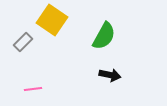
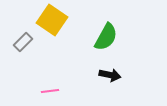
green semicircle: moved 2 px right, 1 px down
pink line: moved 17 px right, 2 px down
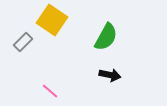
pink line: rotated 48 degrees clockwise
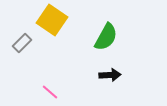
gray rectangle: moved 1 px left, 1 px down
black arrow: rotated 15 degrees counterclockwise
pink line: moved 1 px down
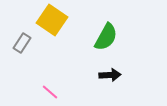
gray rectangle: rotated 12 degrees counterclockwise
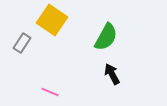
black arrow: moved 2 px right, 1 px up; rotated 115 degrees counterclockwise
pink line: rotated 18 degrees counterclockwise
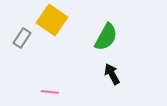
gray rectangle: moved 5 px up
pink line: rotated 18 degrees counterclockwise
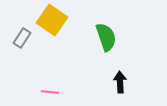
green semicircle: rotated 48 degrees counterclockwise
black arrow: moved 8 px right, 8 px down; rotated 25 degrees clockwise
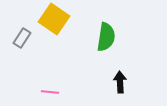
yellow square: moved 2 px right, 1 px up
green semicircle: rotated 28 degrees clockwise
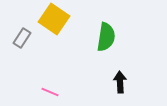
pink line: rotated 18 degrees clockwise
